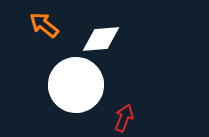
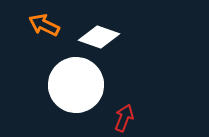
orange arrow: rotated 12 degrees counterclockwise
white diamond: moved 2 px left, 2 px up; rotated 24 degrees clockwise
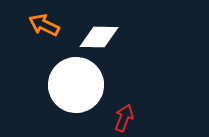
white diamond: rotated 18 degrees counterclockwise
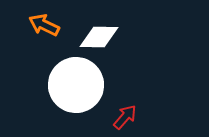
red arrow: moved 1 px right, 1 px up; rotated 20 degrees clockwise
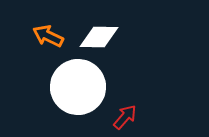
orange arrow: moved 4 px right, 11 px down
white circle: moved 2 px right, 2 px down
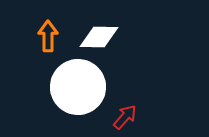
orange arrow: rotated 64 degrees clockwise
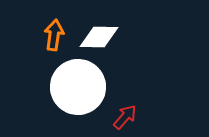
orange arrow: moved 6 px right, 1 px up; rotated 8 degrees clockwise
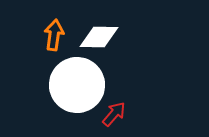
white circle: moved 1 px left, 2 px up
red arrow: moved 11 px left, 3 px up
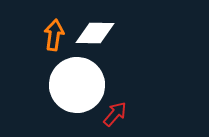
white diamond: moved 4 px left, 4 px up
red arrow: moved 1 px right
